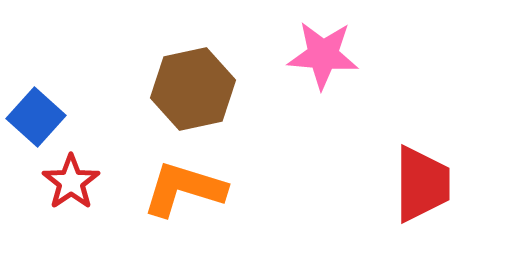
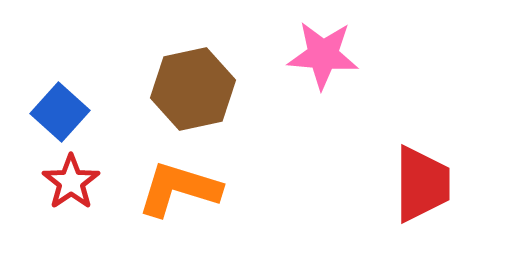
blue square: moved 24 px right, 5 px up
orange L-shape: moved 5 px left
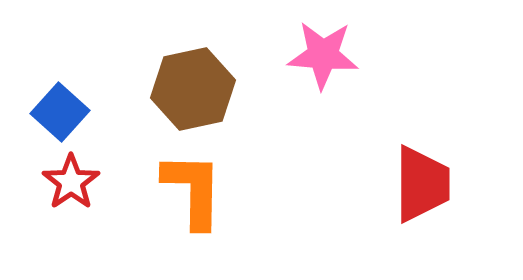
orange L-shape: moved 14 px right, 1 px down; rotated 74 degrees clockwise
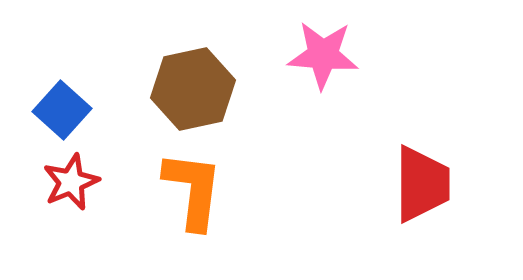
blue square: moved 2 px right, 2 px up
red star: rotated 12 degrees clockwise
orange L-shape: rotated 6 degrees clockwise
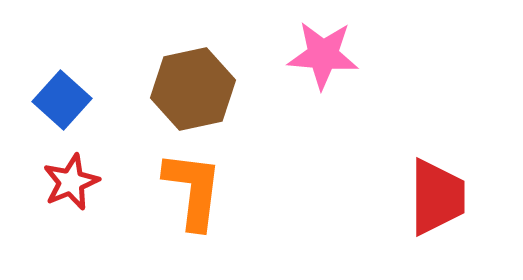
blue square: moved 10 px up
red trapezoid: moved 15 px right, 13 px down
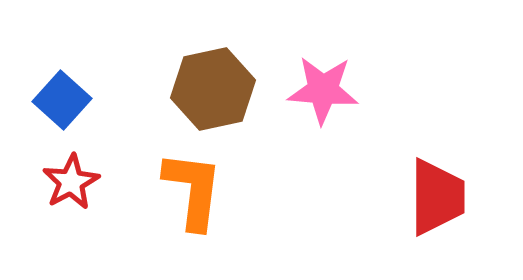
pink star: moved 35 px down
brown hexagon: moved 20 px right
red star: rotated 6 degrees counterclockwise
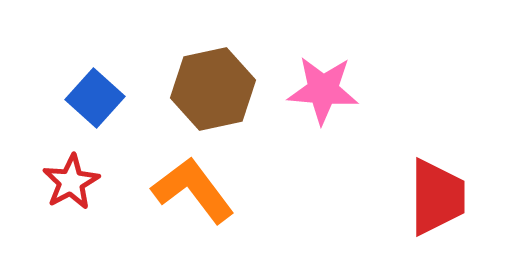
blue square: moved 33 px right, 2 px up
orange L-shape: rotated 44 degrees counterclockwise
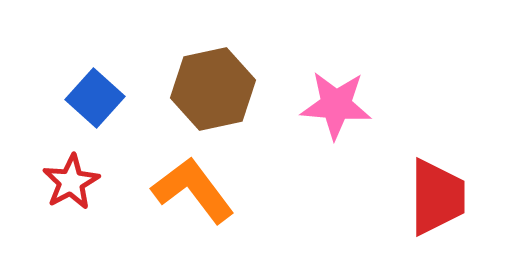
pink star: moved 13 px right, 15 px down
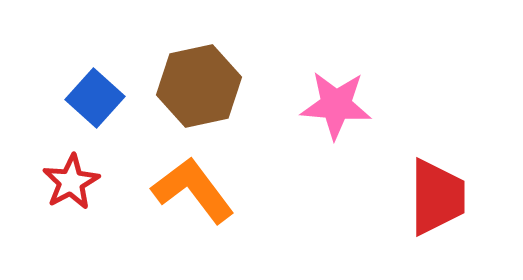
brown hexagon: moved 14 px left, 3 px up
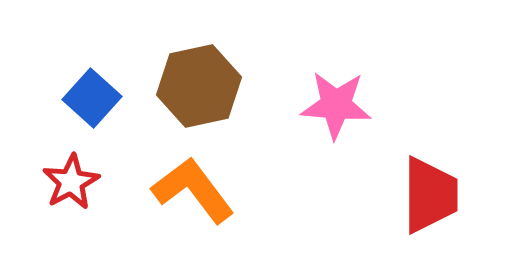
blue square: moved 3 px left
red trapezoid: moved 7 px left, 2 px up
